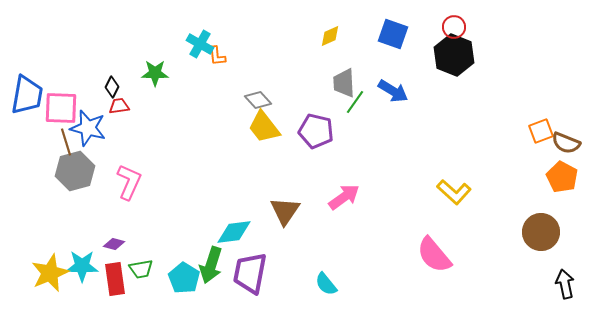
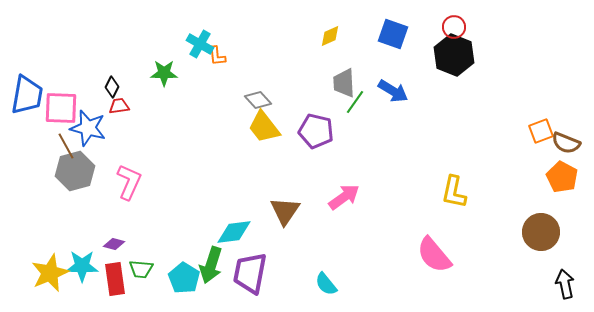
green star: moved 9 px right
brown line: moved 4 px down; rotated 12 degrees counterclockwise
yellow L-shape: rotated 60 degrees clockwise
green trapezoid: rotated 15 degrees clockwise
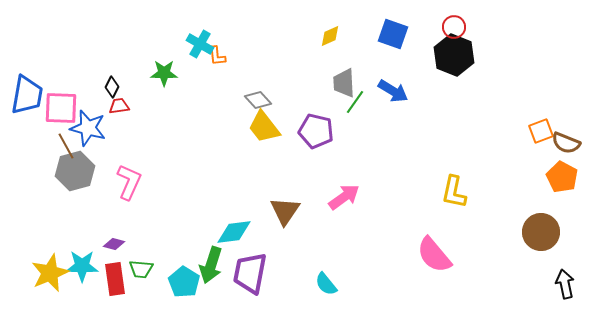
cyan pentagon: moved 4 px down
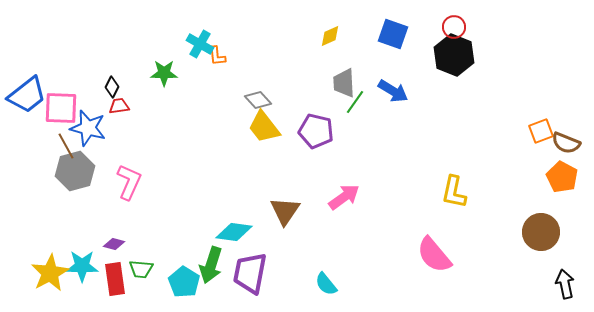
blue trapezoid: rotated 42 degrees clockwise
cyan diamond: rotated 15 degrees clockwise
yellow star: rotated 6 degrees counterclockwise
